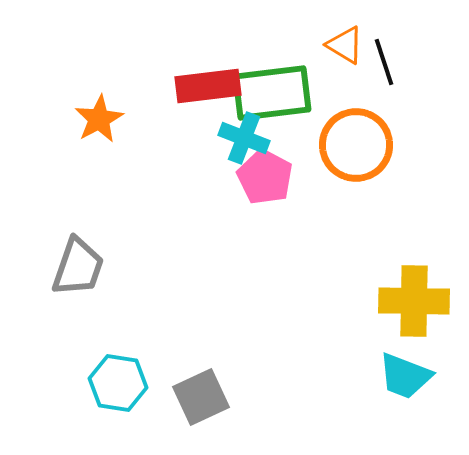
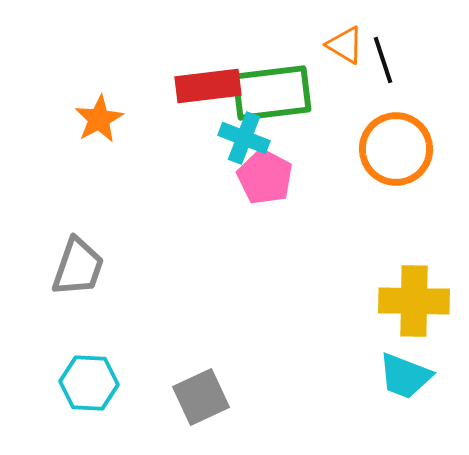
black line: moved 1 px left, 2 px up
orange circle: moved 40 px right, 4 px down
cyan hexagon: moved 29 px left; rotated 6 degrees counterclockwise
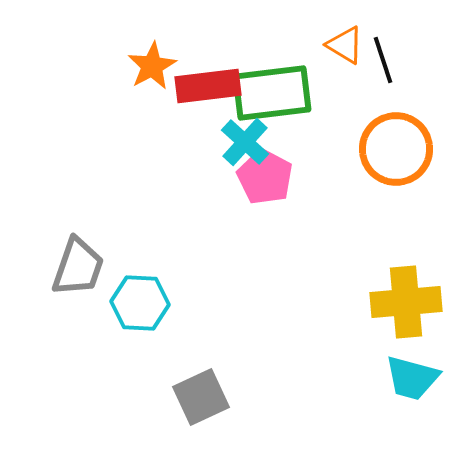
orange star: moved 53 px right, 53 px up
cyan cross: moved 1 px right, 4 px down; rotated 21 degrees clockwise
yellow cross: moved 8 px left, 1 px down; rotated 6 degrees counterclockwise
cyan trapezoid: moved 7 px right, 2 px down; rotated 6 degrees counterclockwise
cyan hexagon: moved 51 px right, 80 px up
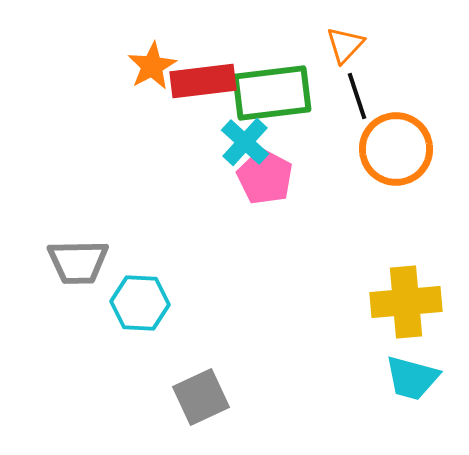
orange triangle: rotated 42 degrees clockwise
black line: moved 26 px left, 36 px down
red rectangle: moved 5 px left, 5 px up
gray trapezoid: moved 5 px up; rotated 70 degrees clockwise
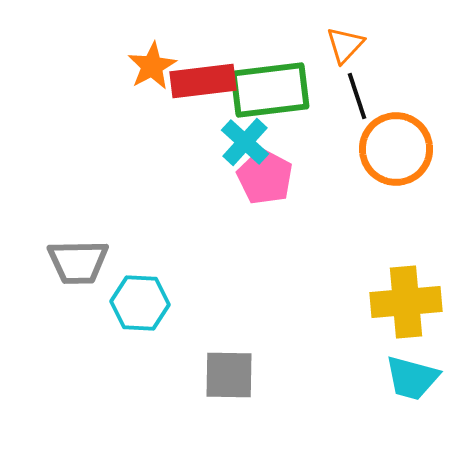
green rectangle: moved 2 px left, 3 px up
gray square: moved 28 px right, 22 px up; rotated 26 degrees clockwise
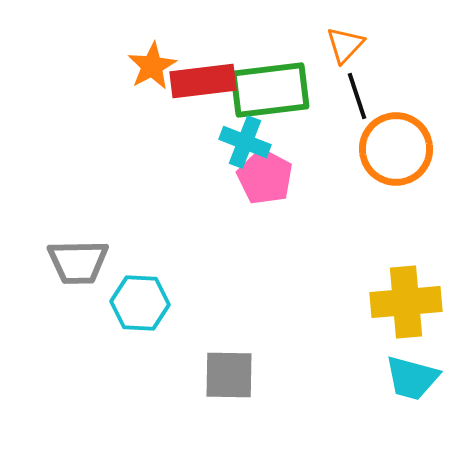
cyan cross: rotated 21 degrees counterclockwise
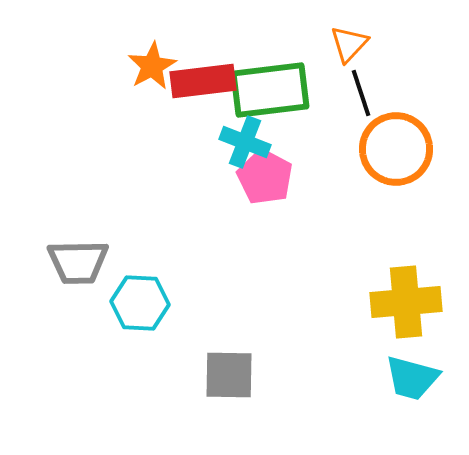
orange triangle: moved 4 px right, 1 px up
black line: moved 4 px right, 3 px up
